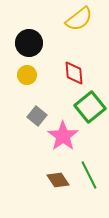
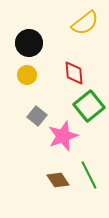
yellow semicircle: moved 6 px right, 4 px down
green square: moved 1 px left, 1 px up
pink star: rotated 16 degrees clockwise
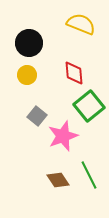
yellow semicircle: moved 4 px left, 1 px down; rotated 120 degrees counterclockwise
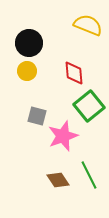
yellow semicircle: moved 7 px right, 1 px down
yellow circle: moved 4 px up
gray square: rotated 24 degrees counterclockwise
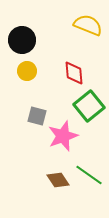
black circle: moved 7 px left, 3 px up
green line: rotated 28 degrees counterclockwise
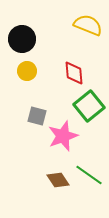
black circle: moved 1 px up
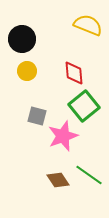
green square: moved 5 px left
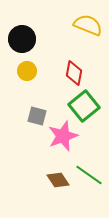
red diamond: rotated 15 degrees clockwise
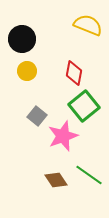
gray square: rotated 24 degrees clockwise
brown diamond: moved 2 px left
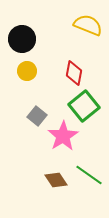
pink star: rotated 12 degrees counterclockwise
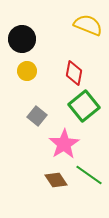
pink star: moved 1 px right, 8 px down
